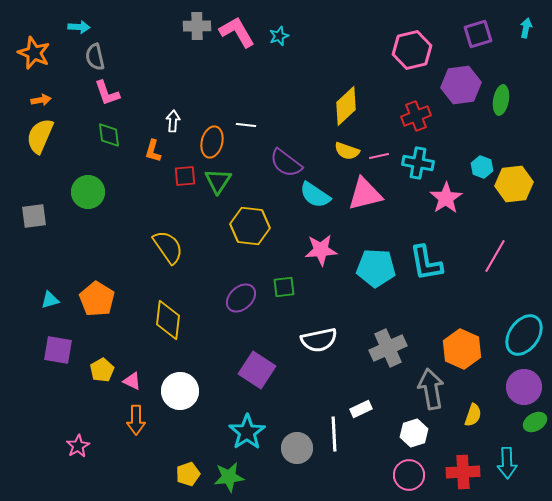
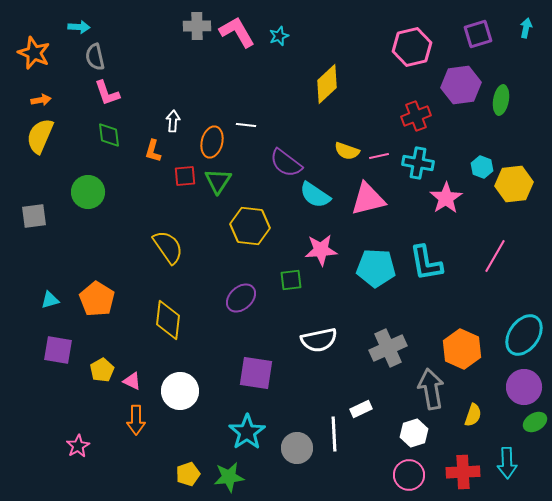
pink hexagon at (412, 50): moved 3 px up
yellow diamond at (346, 106): moved 19 px left, 22 px up
pink triangle at (365, 194): moved 3 px right, 5 px down
green square at (284, 287): moved 7 px right, 7 px up
purple square at (257, 370): moved 1 px left, 3 px down; rotated 24 degrees counterclockwise
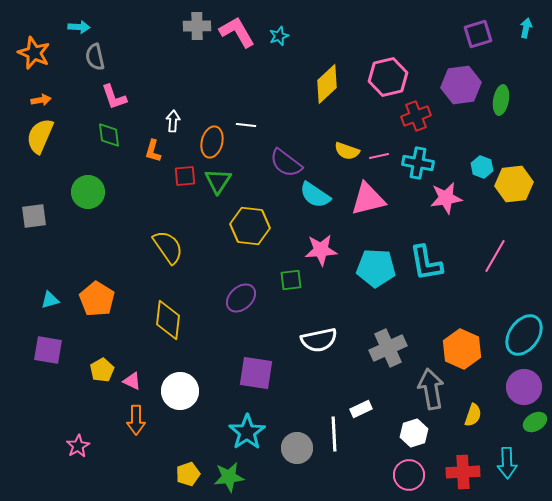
pink hexagon at (412, 47): moved 24 px left, 30 px down
pink L-shape at (107, 93): moved 7 px right, 4 px down
pink star at (446, 198): rotated 24 degrees clockwise
purple square at (58, 350): moved 10 px left
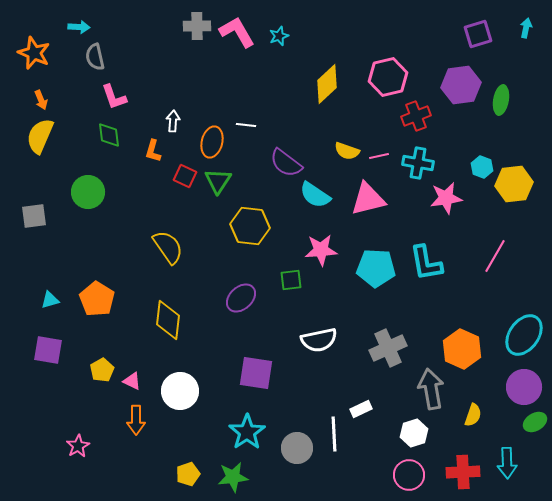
orange arrow at (41, 100): rotated 78 degrees clockwise
red square at (185, 176): rotated 30 degrees clockwise
green star at (229, 477): moved 4 px right
